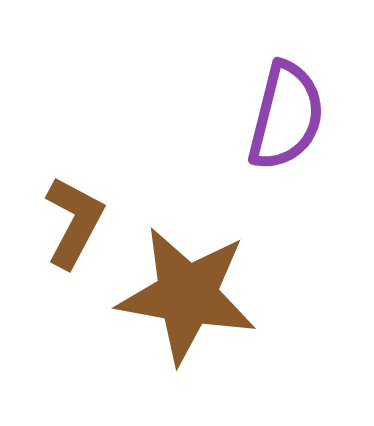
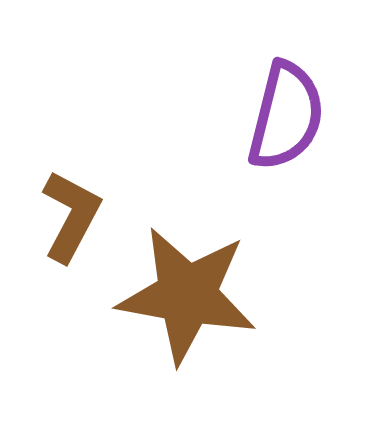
brown L-shape: moved 3 px left, 6 px up
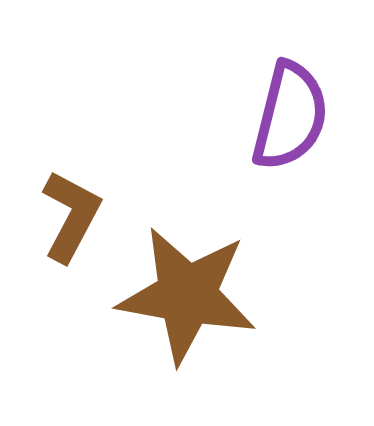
purple semicircle: moved 4 px right
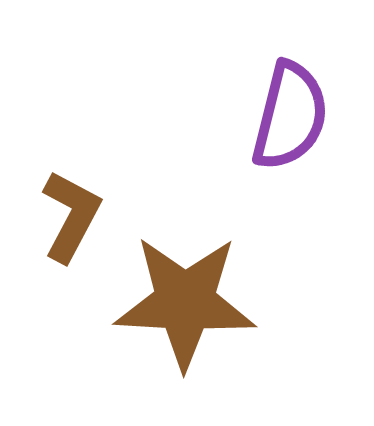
brown star: moved 2 px left, 7 px down; rotated 7 degrees counterclockwise
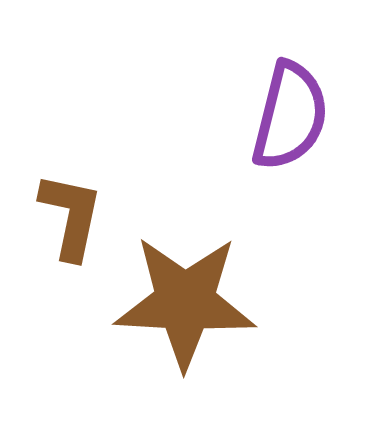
brown L-shape: rotated 16 degrees counterclockwise
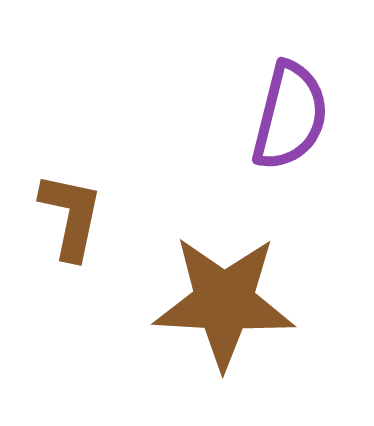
brown star: moved 39 px right
